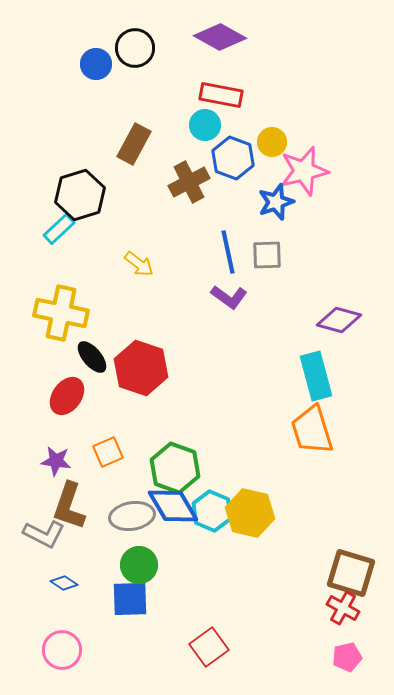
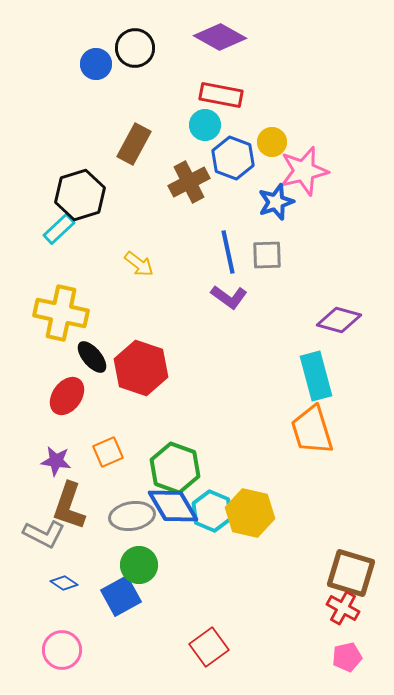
blue square at (130, 599): moved 9 px left, 3 px up; rotated 27 degrees counterclockwise
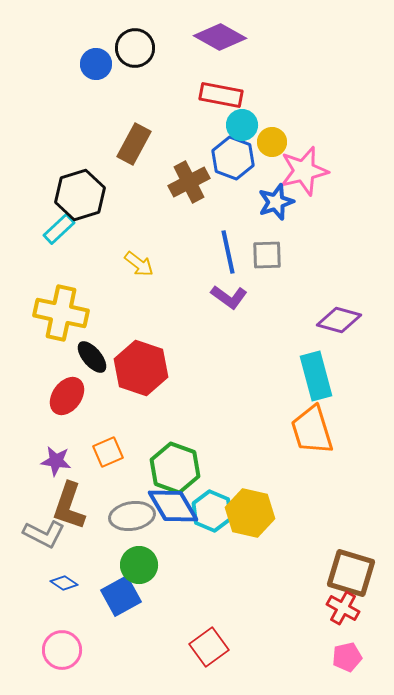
cyan circle at (205, 125): moved 37 px right
